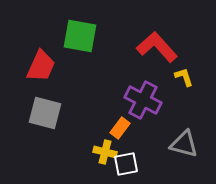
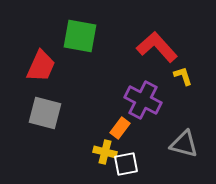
yellow L-shape: moved 1 px left, 1 px up
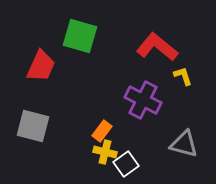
green square: rotated 6 degrees clockwise
red L-shape: rotated 9 degrees counterclockwise
gray square: moved 12 px left, 13 px down
orange rectangle: moved 18 px left, 3 px down
white square: rotated 25 degrees counterclockwise
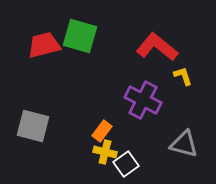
red trapezoid: moved 3 px right, 21 px up; rotated 128 degrees counterclockwise
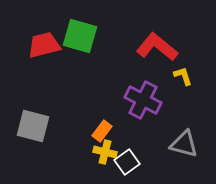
white square: moved 1 px right, 2 px up
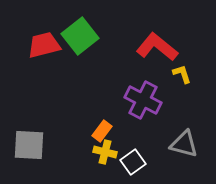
green square: rotated 36 degrees clockwise
yellow L-shape: moved 1 px left, 2 px up
gray square: moved 4 px left, 19 px down; rotated 12 degrees counterclockwise
white square: moved 6 px right
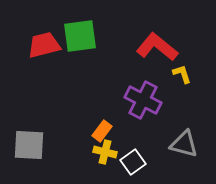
green square: rotated 30 degrees clockwise
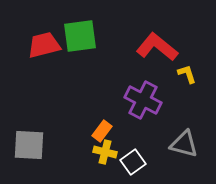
yellow L-shape: moved 5 px right
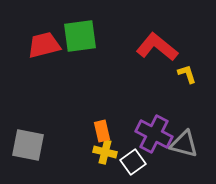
purple cross: moved 11 px right, 34 px down
orange rectangle: rotated 50 degrees counterclockwise
gray square: moved 1 px left; rotated 8 degrees clockwise
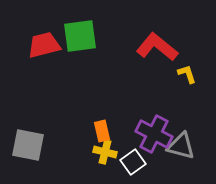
gray triangle: moved 3 px left, 2 px down
